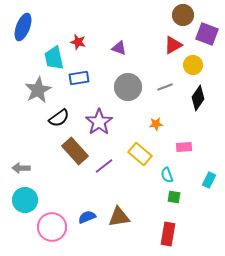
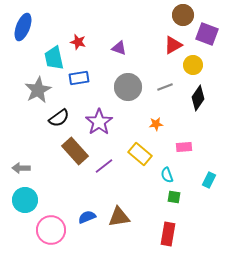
pink circle: moved 1 px left, 3 px down
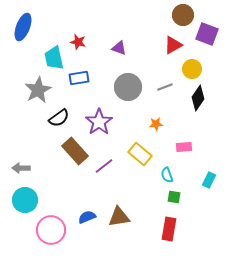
yellow circle: moved 1 px left, 4 px down
red rectangle: moved 1 px right, 5 px up
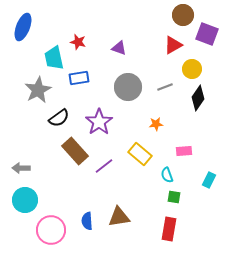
pink rectangle: moved 4 px down
blue semicircle: moved 4 px down; rotated 72 degrees counterclockwise
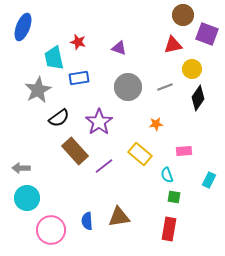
red triangle: rotated 18 degrees clockwise
cyan circle: moved 2 px right, 2 px up
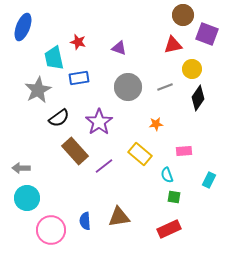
blue semicircle: moved 2 px left
red rectangle: rotated 55 degrees clockwise
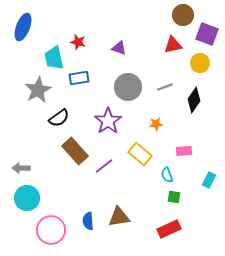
yellow circle: moved 8 px right, 6 px up
black diamond: moved 4 px left, 2 px down
purple star: moved 9 px right, 1 px up
blue semicircle: moved 3 px right
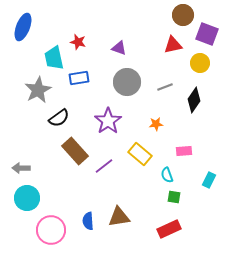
gray circle: moved 1 px left, 5 px up
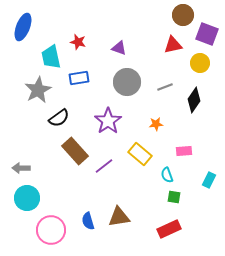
cyan trapezoid: moved 3 px left, 1 px up
blue semicircle: rotated 12 degrees counterclockwise
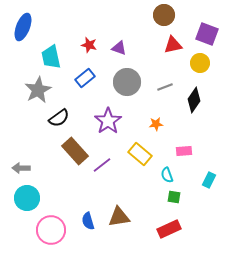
brown circle: moved 19 px left
red star: moved 11 px right, 3 px down
blue rectangle: moved 6 px right; rotated 30 degrees counterclockwise
purple line: moved 2 px left, 1 px up
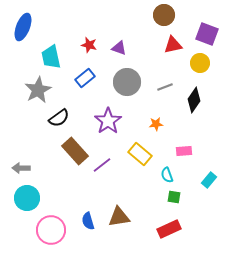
cyan rectangle: rotated 14 degrees clockwise
